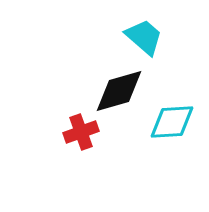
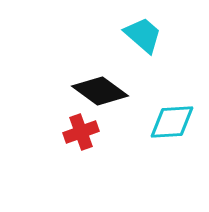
cyan trapezoid: moved 1 px left, 2 px up
black diamond: moved 19 px left; rotated 52 degrees clockwise
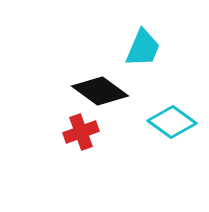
cyan trapezoid: moved 13 px down; rotated 72 degrees clockwise
cyan diamond: rotated 39 degrees clockwise
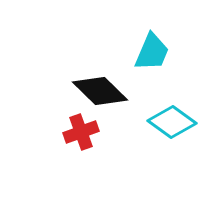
cyan trapezoid: moved 9 px right, 4 px down
black diamond: rotated 8 degrees clockwise
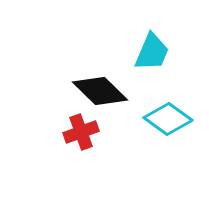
cyan diamond: moved 4 px left, 3 px up
